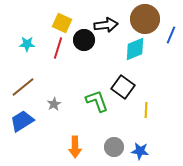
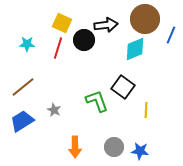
gray star: moved 6 px down; rotated 16 degrees counterclockwise
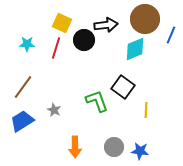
red line: moved 2 px left
brown line: rotated 15 degrees counterclockwise
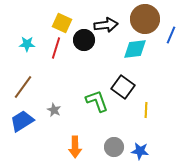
cyan diamond: rotated 15 degrees clockwise
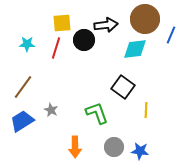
yellow square: rotated 30 degrees counterclockwise
green L-shape: moved 12 px down
gray star: moved 3 px left
